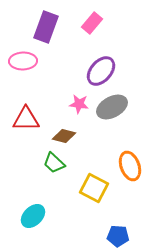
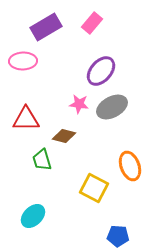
purple rectangle: rotated 40 degrees clockwise
green trapezoid: moved 12 px left, 3 px up; rotated 30 degrees clockwise
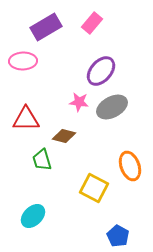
pink star: moved 2 px up
blue pentagon: rotated 25 degrees clockwise
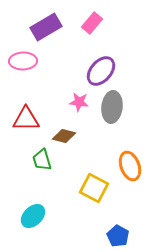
gray ellipse: rotated 56 degrees counterclockwise
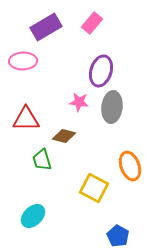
purple ellipse: rotated 24 degrees counterclockwise
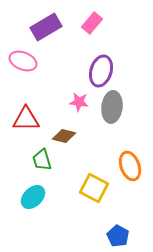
pink ellipse: rotated 24 degrees clockwise
cyan ellipse: moved 19 px up
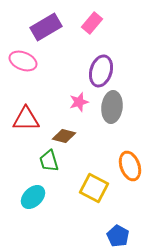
pink star: rotated 24 degrees counterclockwise
green trapezoid: moved 7 px right, 1 px down
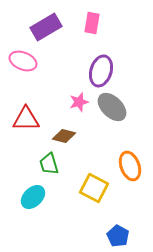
pink rectangle: rotated 30 degrees counterclockwise
gray ellipse: rotated 52 degrees counterclockwise
green trapezoid: moved 3 px down
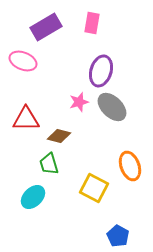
brown diamond: moved 5 px left
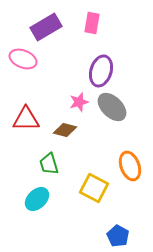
pink ellipse: moved 2 px up
brown diamond: moved 6 px right, 6 px up
cyan ellipse: moved 4 px right, 2 px down
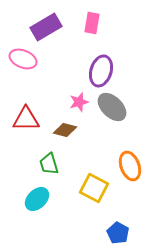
blue pentagon: moved 3 px up
